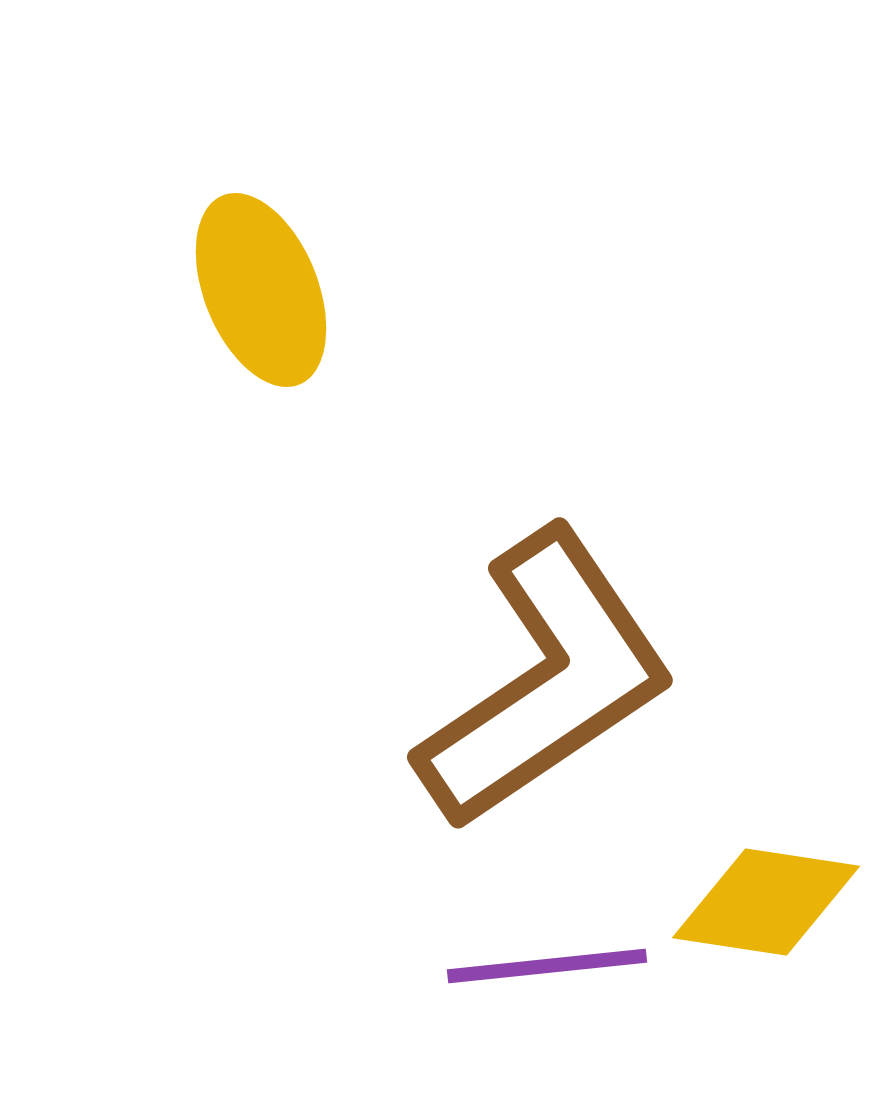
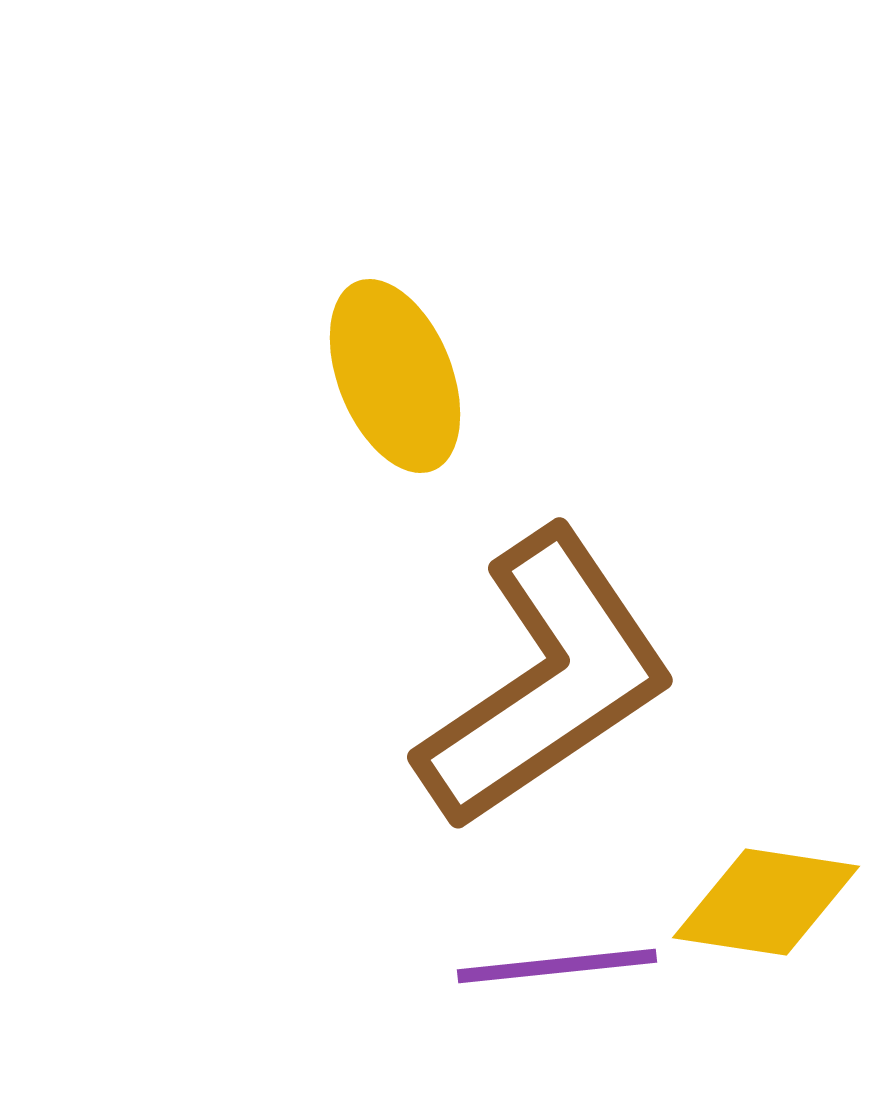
yellow ellipse: moved 134 px right, 86 px down
purple line: moved 10 px right
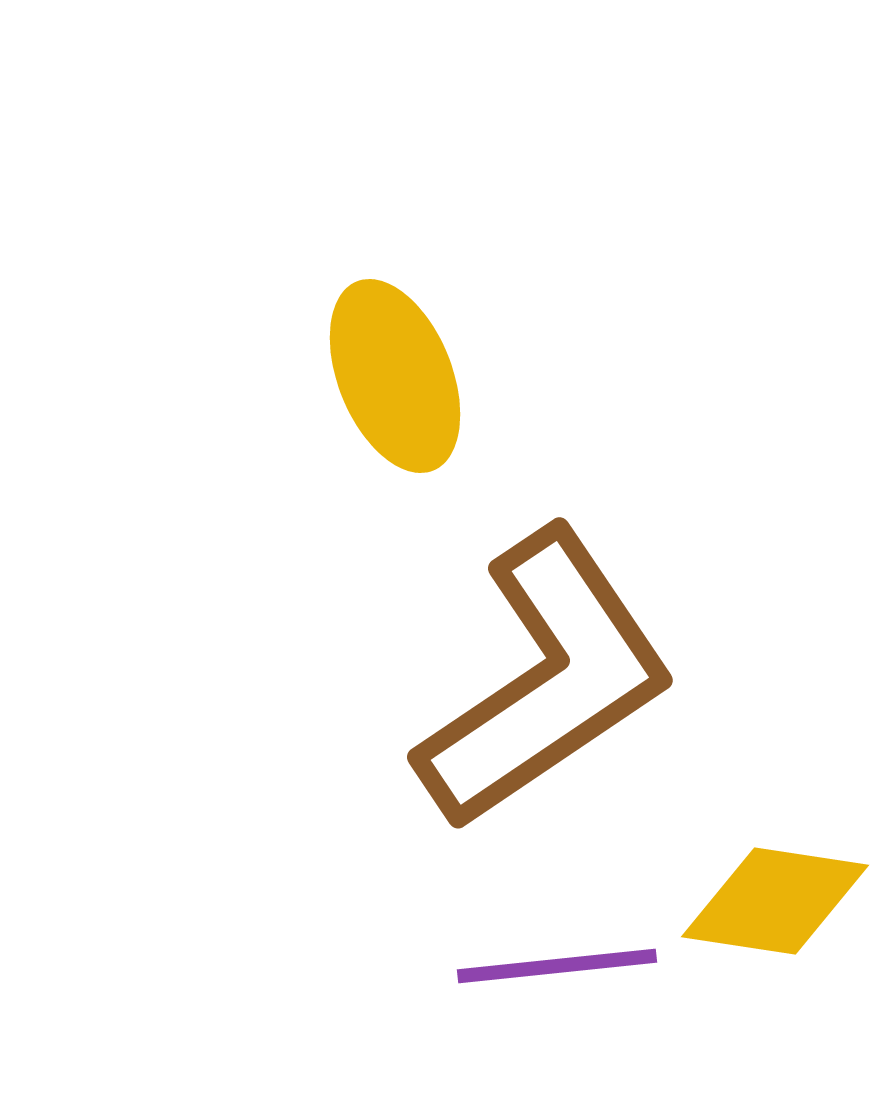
yellow diamond: moved 9 px right, 1 px up
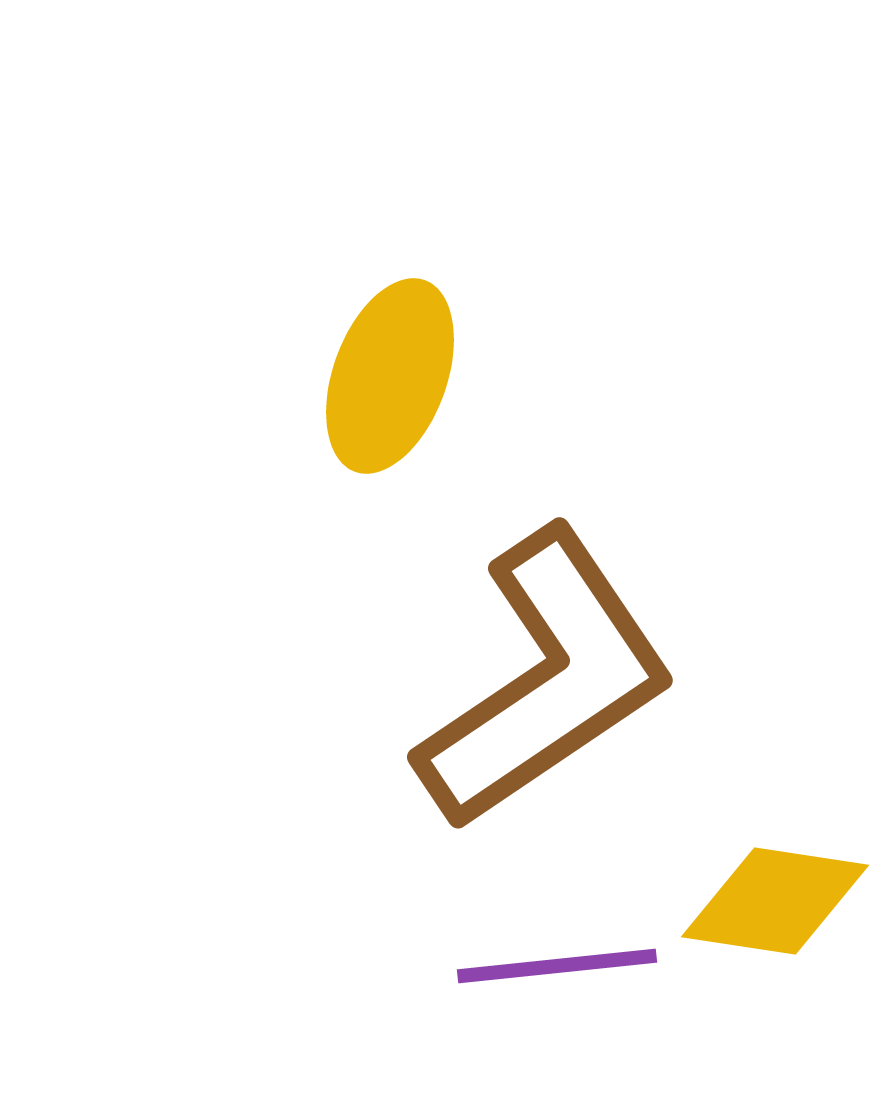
yellow ellipse: moved 5 px left; rotated 42 degrees clockwise
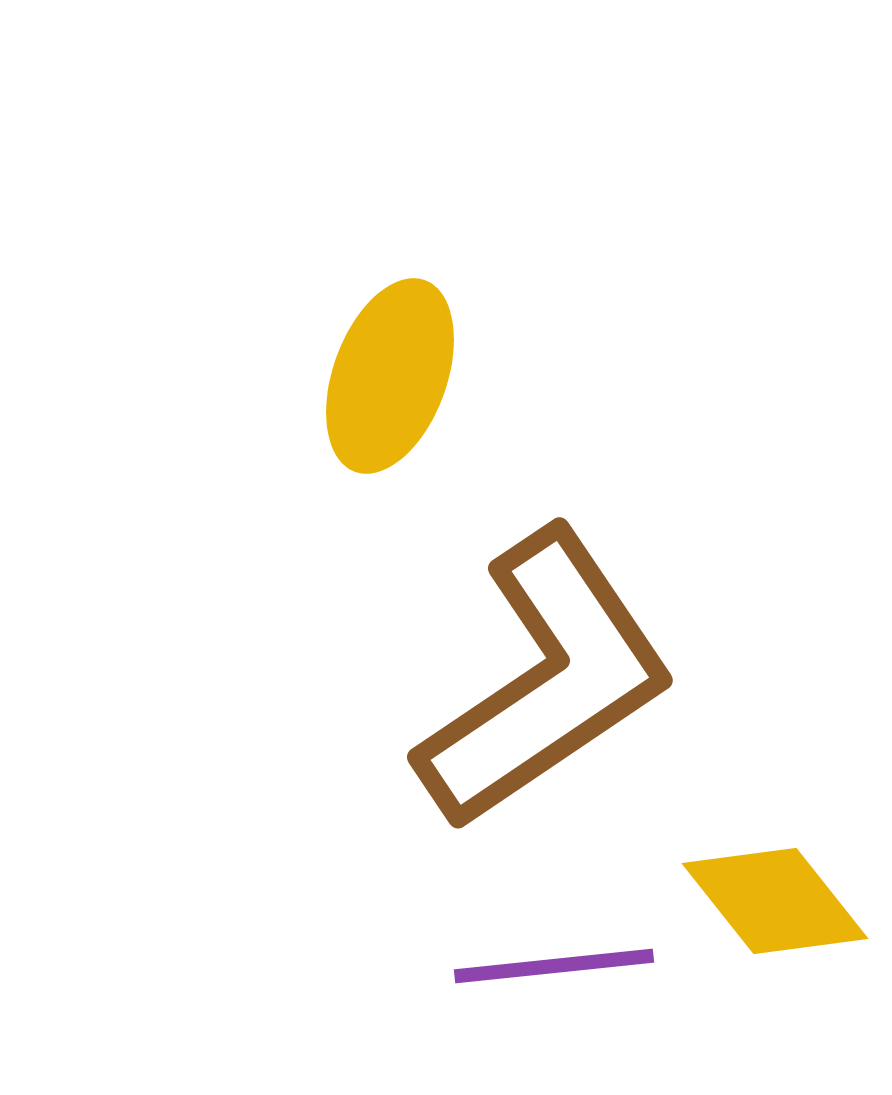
yellow diamond: rotated 43 degrees clockwise
purple line: moved 3 px left
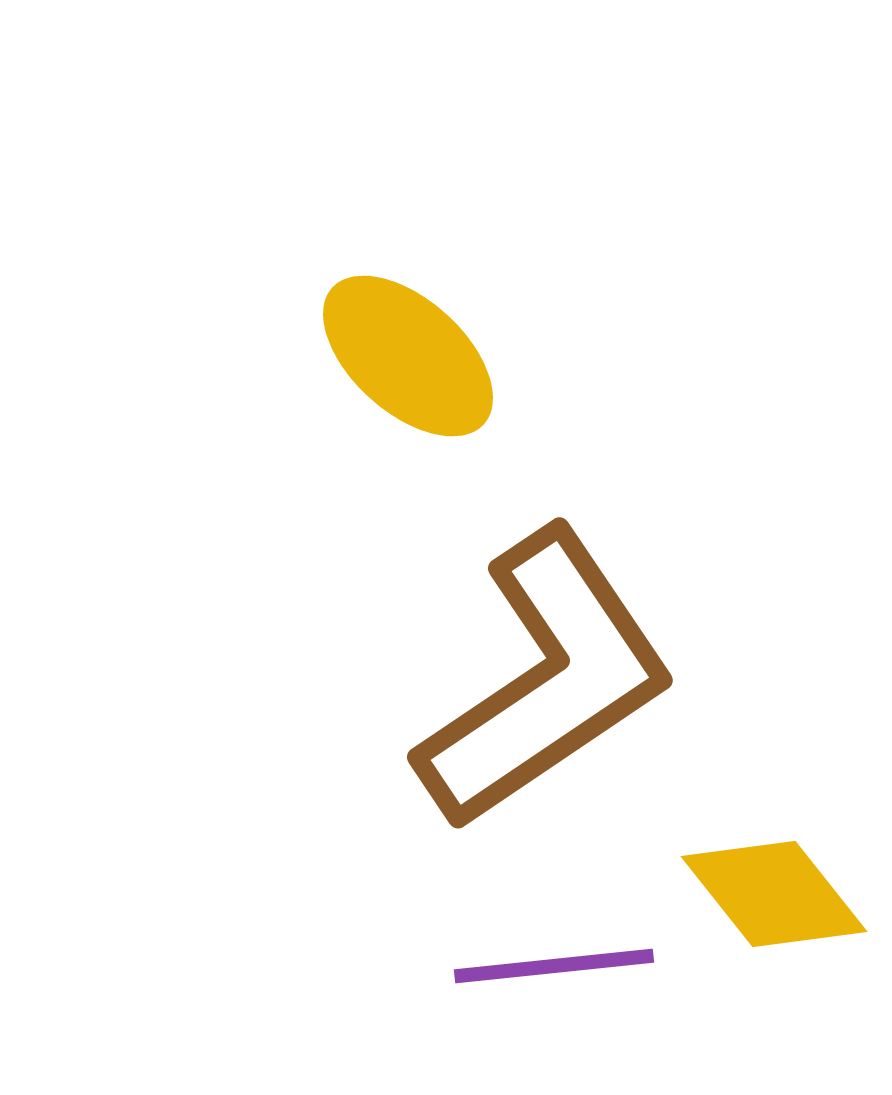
yellow ellipse: moved 18 px right, 20 px up; rotated 68 degrees counterclockwise
yellow diamond: moved 1 px left, 7 px up
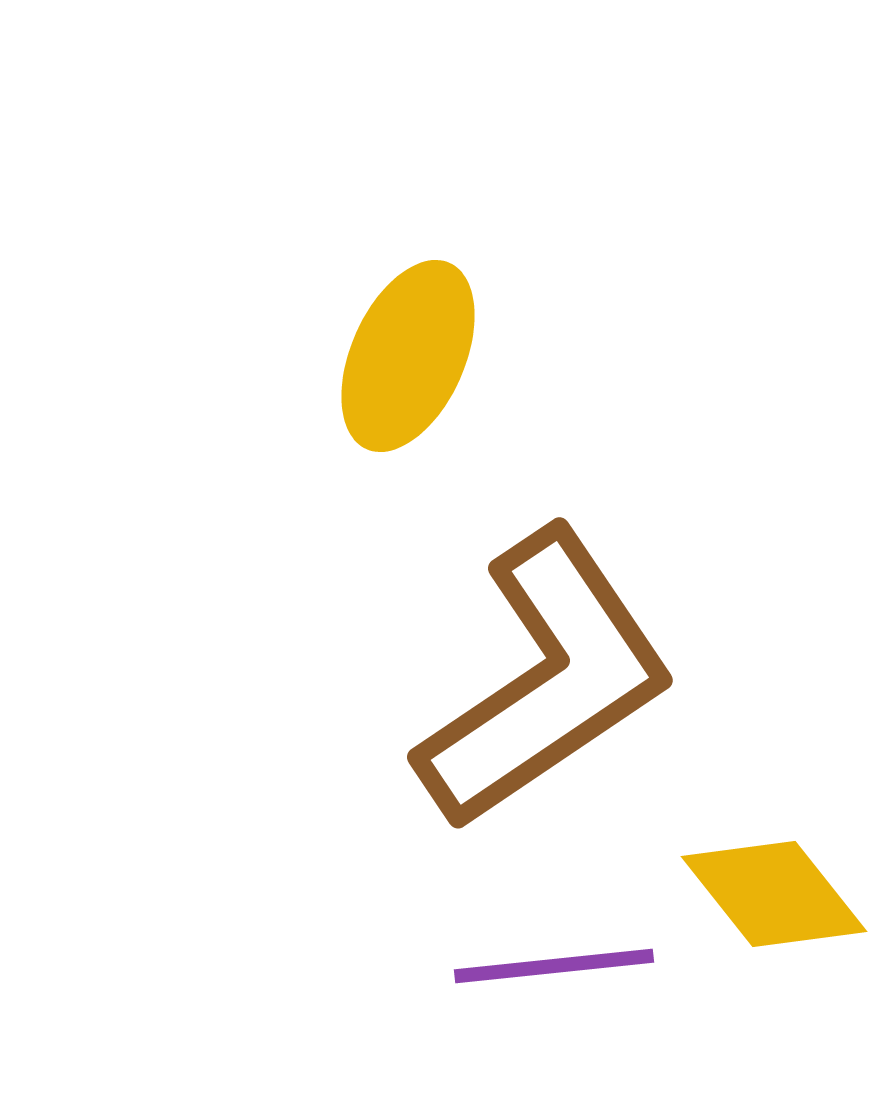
yellow ellipse: rotated 72 degrees clockwise
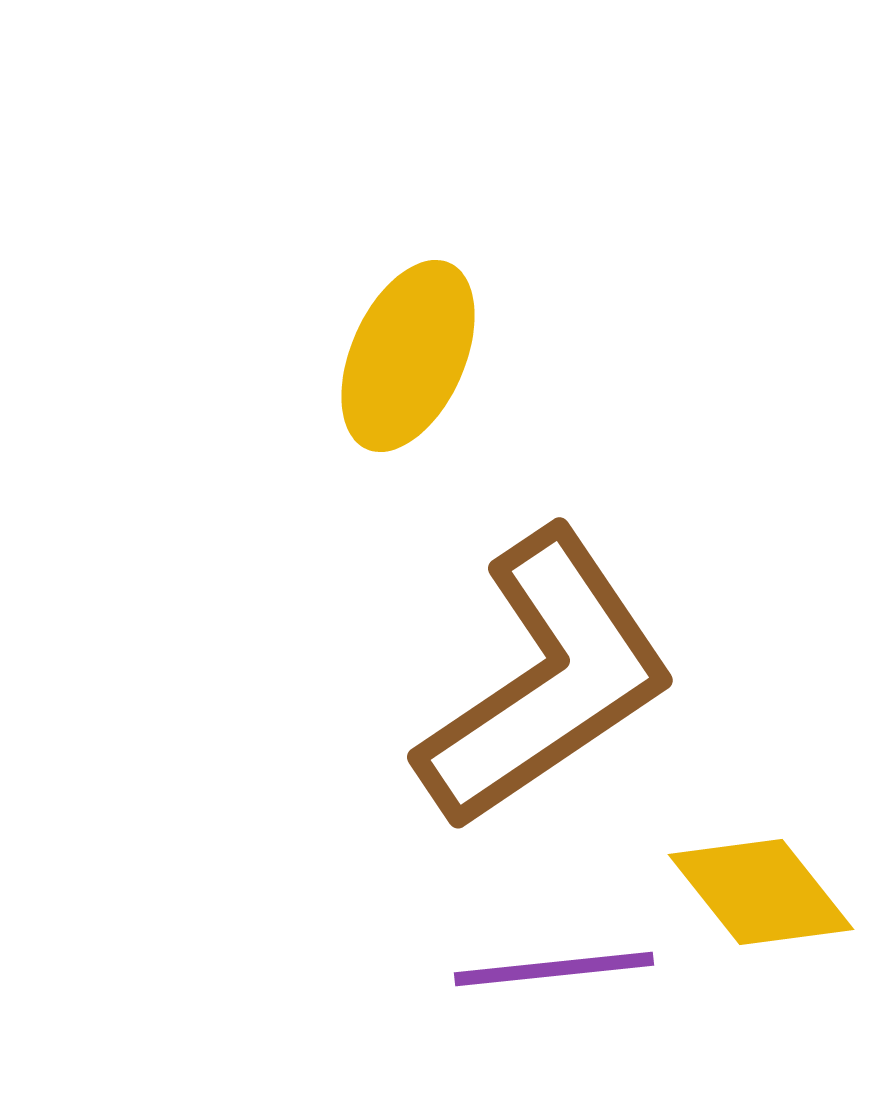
yellow diamond: moved 13 px left, 2 px up
purple line: moved 3 px down
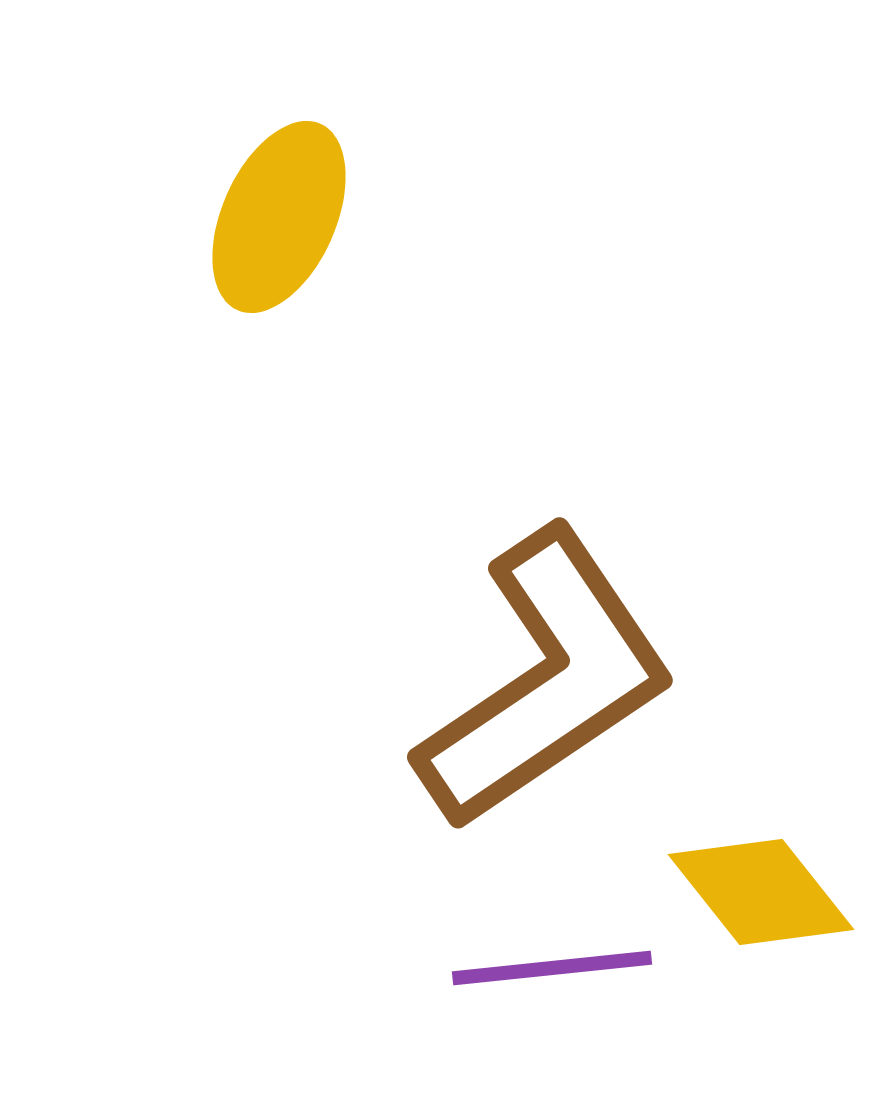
yellow ellipse: moved 129 px left, 139 px up
purple line: moved 2 px left, 1 px up
